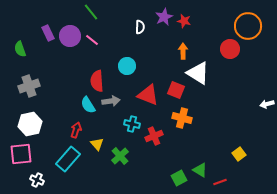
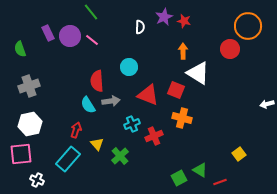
cyan circle: moved 2 px right, 1 px down
cyan cross: rotated 35 degrees counterclockwise
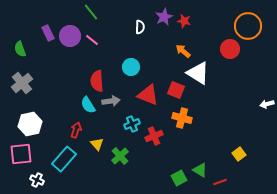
orange arrow: rotated 49 degrees counterclockwise
cyan circle: moved 2 px right
gray cross: moved 7 px left, 3 px up; rotated 20 degrees counterclockwise
cyan rectangle: moved 4 px left
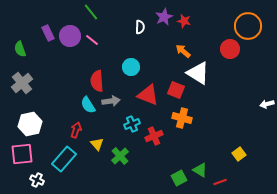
pink square: moved 1 px right
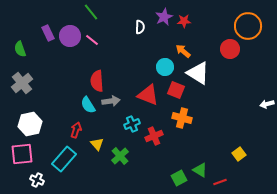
red star: rotated 16 degrees counterclockwise
cyan circle: moved 34 px right
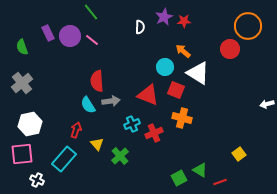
green semicircle: moved 2 px right, 2 px up
red cross: moved 3 px up
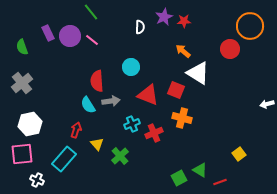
orange circle: moved 2 px right
cyan circle: moved 34 px left
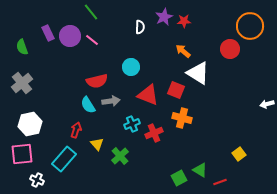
red semicircle: rotated 100 degrees counterclockwise
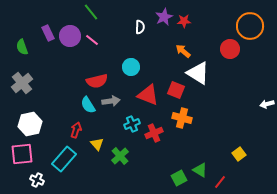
red line: rotated 32 degrees counterclockwise
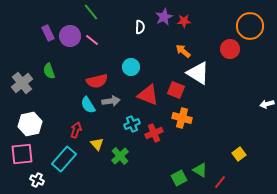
green semicircle: moved 27 px right, 24 px down
